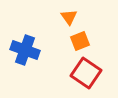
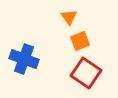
blue cross: moved 1 px left, 9 px down
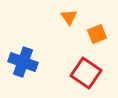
orange square: moved 17 px right, 7 px up
blue cross: moved 1 px left, 3 px down
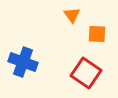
orange triangle: moved 3 px right, 2 px up
orange square: rotated 24 degrees clockwise
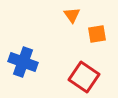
orange square: rotated 12 degrees counterclockwise
red square: moved 2 px left, 4 px down
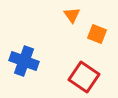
orange square: rotated 30 degrees clockwise
blue cross: moved 1 px right, 1 px up
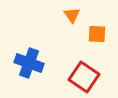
orange square: rotated 18 degrees counterclockwise
blue cross: moved 5 px right, 2 px down
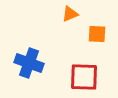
orange triangle: moved 2 px left, 1 px up; rotated 42 degrees clockwise
red square: rotated 32 degrees counterclockwise
